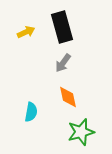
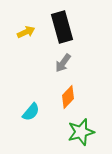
orange diamond: rotated 55 degrees clockwise
cyan semicircle: rotated 30 degrees clockwise
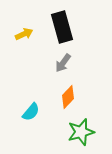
yellow arrow: moved 2 px left, 2 px down
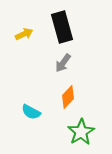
cyan semicircle: rotated 78 degrees clockwise
green star: rotated 16 degrees counterclockwise
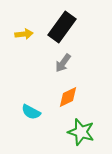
black rectangle: rotated 52 degrees clockwise
yellow arrow: rotated 18 degrees clockwise
orange diamond: rotated 20 degrees clockwise
green star: rotated 24 degrees counterclockwise
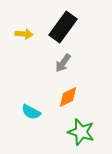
black rectangle: moved 1 px right
yellow arrow: rotated 12 degrees clockwise
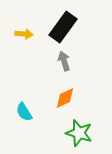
gray arrow: moved 1 px right, 2 px up; rotated 126 degrees clockwise
orange diamond: moved 3 px left, 1 px down
cyan semicircle: moved 7 px left; rotated 30 degrees clockwise
green star: moved 2 px left, 1 px down
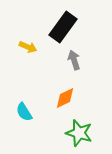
yellow arrow: moved 4 px right, 13 px down; rotated 18 degrees clockwise
gray arrow: moved 10 px right, 1 px up
